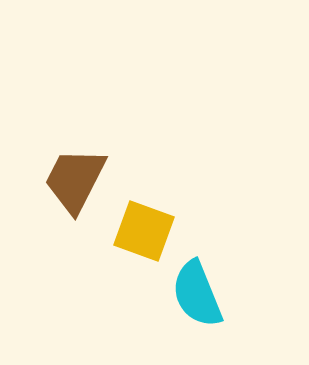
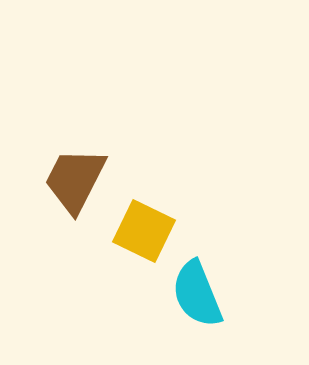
yellow square: rotated 6 degrees clockwise
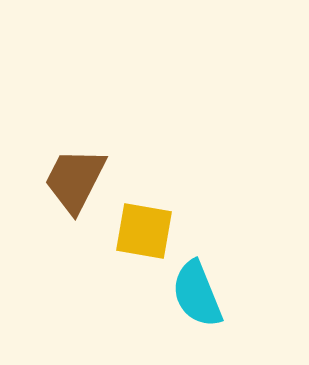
yellow square: rotated 16 degrees counterclockwise
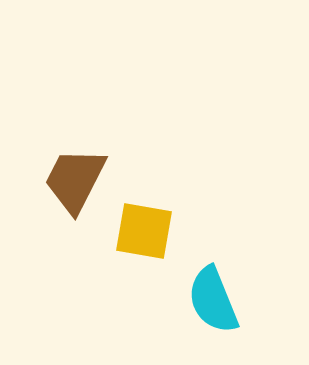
cyan semicircle: moved 16 px right, 6 px down
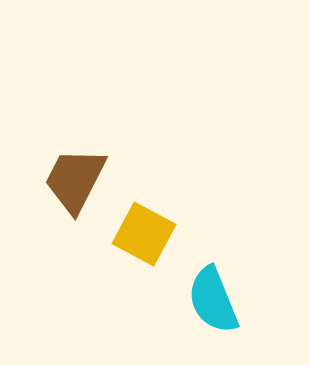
yellow square: moved 3 px down; rotated 18 degrees clockwise
